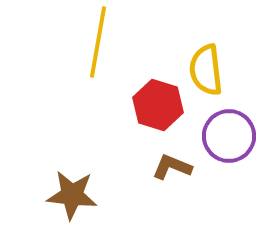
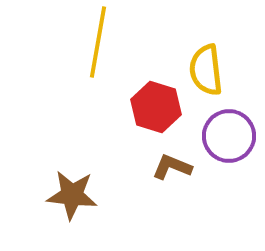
red hexagon: moved 2 px left, 2 px down
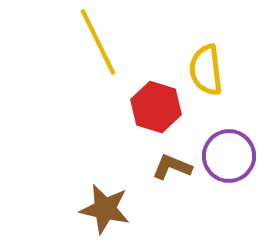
yellow line: rotated 36 degrees counterclockwise
purple circle: moved 20 px down
brown star: moved 33 px right, 14 px down; rotated 6 degrees clockwise
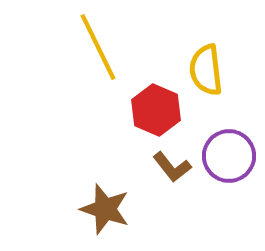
yellow line: moved 5 px down
red hexagon: moved 3 px down; rotated 6 degrees clockwise
brown L-shape: rotated 150 degrees counterclockwise
brown star: rotated 6 degrees clockwise
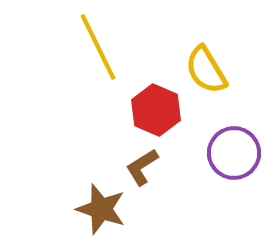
yellow semicircle: rotated 24 degrees counterclockwise
purple circle: moved 5 px right, 3 px up
brown L-shape: moved 30 px left; rotated 96 degrees clockwise
brown star: moved 4 px left
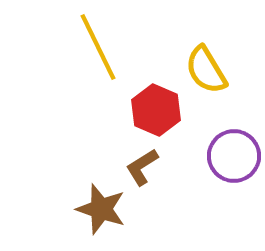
purple circle: moved 3 px down
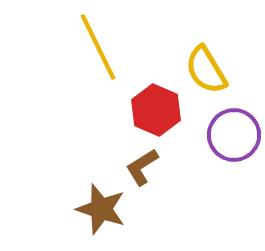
purple circle: moved 21 px up
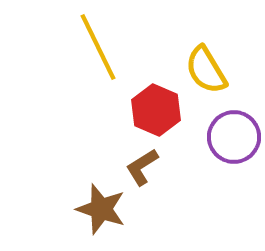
purple circle: moved 2 px down
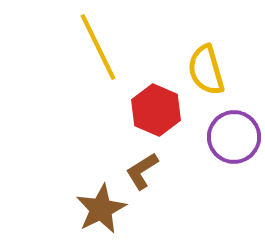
yellow semicircle: rotated 15 degrees clockwise
brown L-shape: moved 4 px down
brown star: rotated 27 degrees clockwise
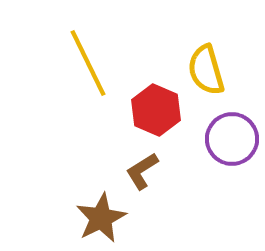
yellow line: moved 10 px left, 16 px down
purple circle: moved 2 px left, 2 px down
brown star: moved 9 px down
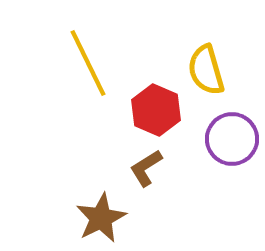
brown L-shape: moved 4 px right, 3 px up
